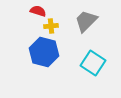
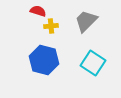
blue hexagon: moved 8 px down
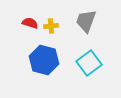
red semicircle: moved 8 px left, 12 px down
gray trapezoid: rotated 25 degrees counterclockwise
cyan square: moved 4 px left; rotated 20 degrees clockwise
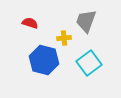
yellow cross: moved 13 px right, 12 px down
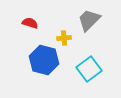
gray trapezoid: moved 3 px right, 1 px up; rotated 25 degrees clockwise
cyan square: moved 6 px down
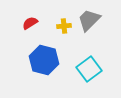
red semicircle: rotated 49 degrees counterclockwise
yellow cross: moved 12 px up
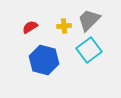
red semicircle: moved 4 px down
cyan square: moved 19 px up
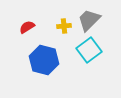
red semicircle: moved 3 px left
